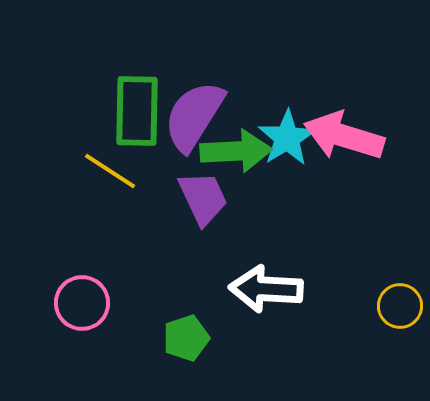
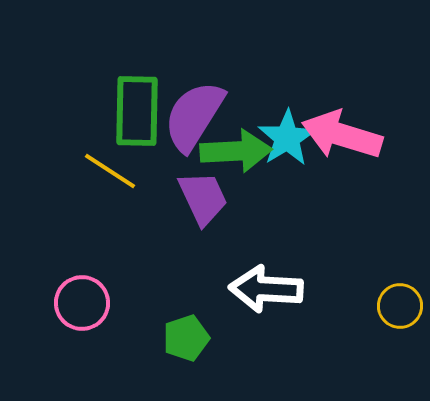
pink arrow: moved 2 px left, 1 px up
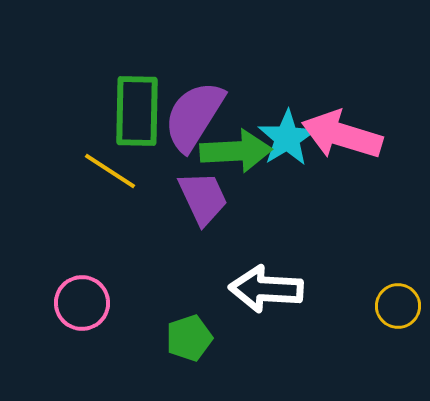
yellow circle: moved 2 px left
green pentagon: moved 3 px right
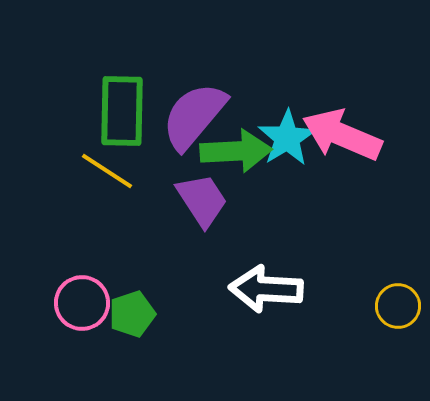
green rectangle: moved 15 px left
purple semicircle: rotated 8 degrees clockwise
pink arrow: rotated 6 degrees clockwise
yellow line: moved 3 px left
purple trapezoid: moved 1 px left, 2 px down; rotated 8 degrees counterclockwise
green pentagon: moved 57 px left, 24 px up
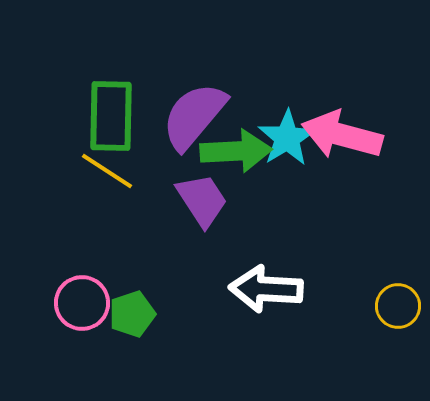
green rectangle: moved 11 px left, 5 px down
pink arrow: rotated 8 degrees counterclockwise
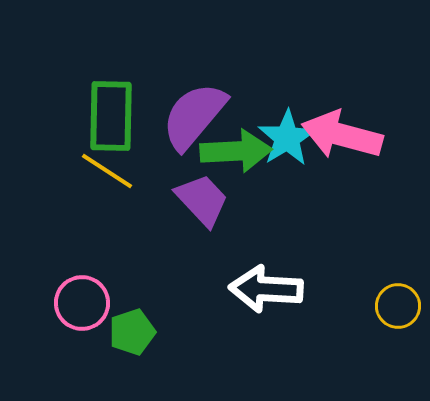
purple trapezoid: rotated 10 degrees counterclockwise
green pentagon: moved 18 px down
